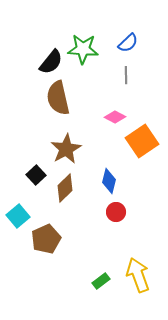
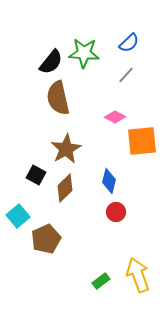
blue semicircle: moved 1 px right
green star: moved 1 px right, 4 px down
gray line: rotated 42 degrees clockwise
orange square: rotated 28 degrees clockwise
black square: rotated 18 degrees counterclockwise
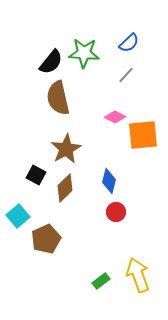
orange square: moved 1 px right, 6 px up
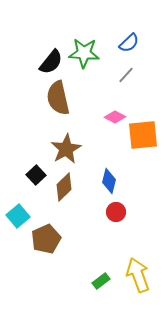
black square: rotated 18 degrees clockwise
brown diamond: moved 1 px left, 1 px up
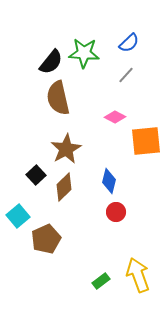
orange square: moved 3 px right, 6 px down
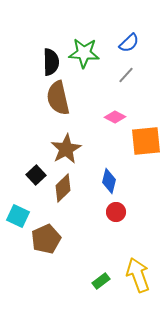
black semicircle: rotated 40 degrees counterclockwise
brown diamond: moved 1 px left, 1 px down
cyan square: rotated 25 degrees counterclockwise
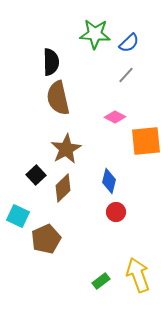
green star: moved 11 px right, 19 px up
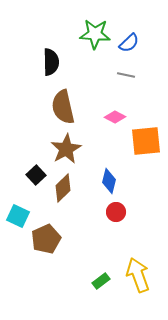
gray line: rotated 60 degrees clockwise
brown semicircle: moved 5 px right, 9 px down
